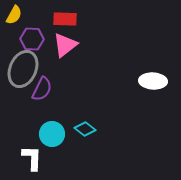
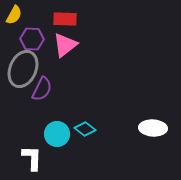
white ellipse: moved 47 px down
cyan circle: moved 5 px right
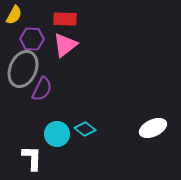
white ellipse: rotated 28 degrees counterclockwise
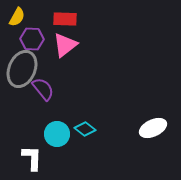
yellow semicircle: moved 3 px right, 2 px down
gray ellipse: moved 1 px left
purple semicircle: moved 1 px right; rotated 65 degrees counterclockwise
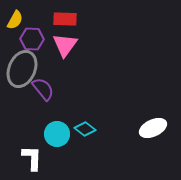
yellow semicircle: moved 2 px left, 3 px down
pink triangle: rotated 16 degrees counterclockwise
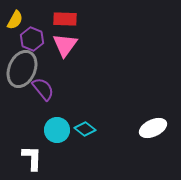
purple hexagon: rotated 20 degrees clockwise
cyan circle: moved 4 px up
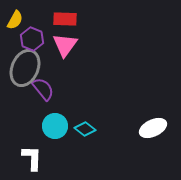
gray ellipse: moved 3 px right, 1 px up
cyan circle: moved 2 px left, 4 px up
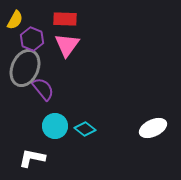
pink triangle: moved 2 px right
white L-shape: rotated 80 degrees counterclockwise
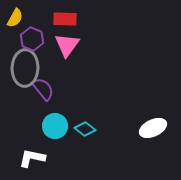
yellow semicircle: moved 2 px up
gray ellipse: rotated 21 degrees counterclockwise
